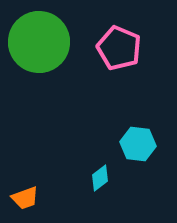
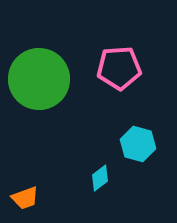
green circle: moved 37 px down
pink pentagon: moved 20 px down; rotated 27 degrees counterclockwise
cyan hexagon: rotated 8 degrees clockwise
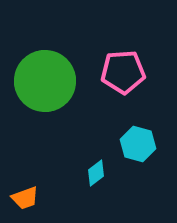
pink pentagon: moved 4 px right, 4 px down
green circle: moved 6 px right, 2 px down
cyan diamond: moved 4 px left, 5 px up
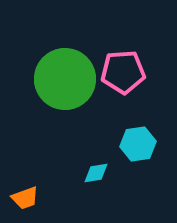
green circle: moved 20 px right, 2 px up
cyan hexagon: rotated 24 degrees counterclockwise
cyan diamond: rotated 28 degrees clockwise
